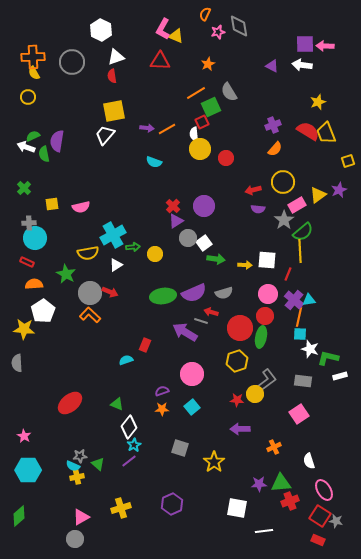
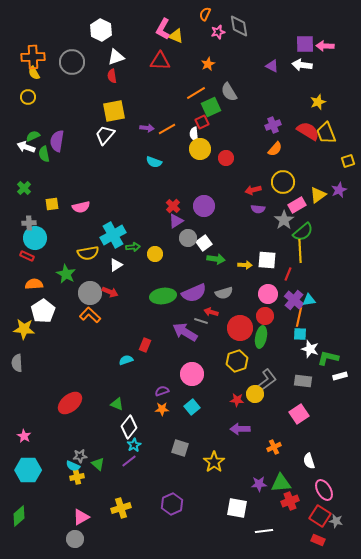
red rectangle at (27, 262): moved 6 px up
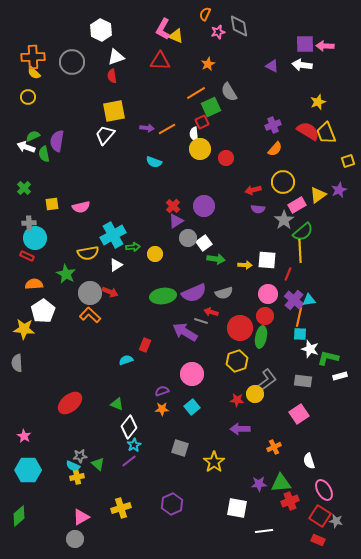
yellow semicircle at (34, 73): rotated 16 degrees counterclockwise
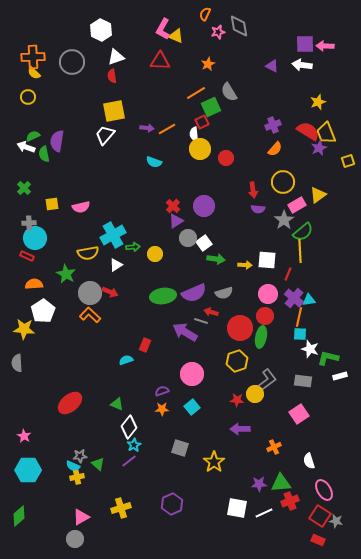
red arrow at (253, 190): rotated 84 degrees counterclockwise
purple star at (339, 190): moved 20 px left, 42 px up
purple cross at (294, 300): moved 2 px up
white line at (264, 531): moved 18 px up; rotated 18 degrees counterclockwise
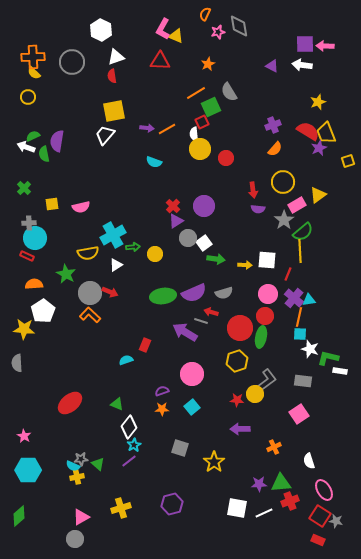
white rectangle at (340, 376): moved 5 px up; rotated 24 degrees clockwise
gray star at (80, 456): moved 1 px right, 3 px down
purple hexagon at (172, 504): rotated 10 degrees clockwise
